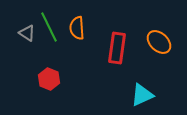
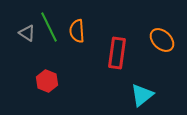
orange semicircle: moved 3 px down
orange ellipse: moved 3 px right, 2 px up
red rectangle: moved 5 px down
red hexagon: moved 2 px left, 2 px down
cyan triangle: rotated 15 degrees counterclockwise
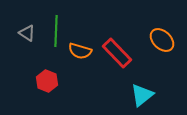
green line: moved 7 px right, 4 px down; rotated 28 degrees clockwise
orange semicircle: moved 3 px right, 20 px down; rotated 70 degrees counterclockwise
red rectangle: rotated 52 degrees counterclockwise
